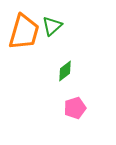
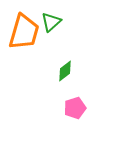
green triangle: moved 1 px left, 4 px up
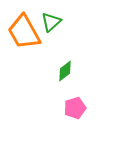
orange trapezoid: rotated 135 degrees clockwise
